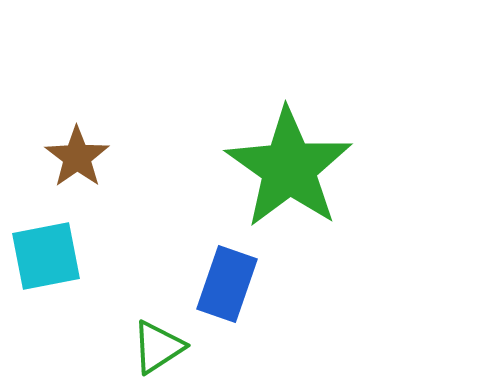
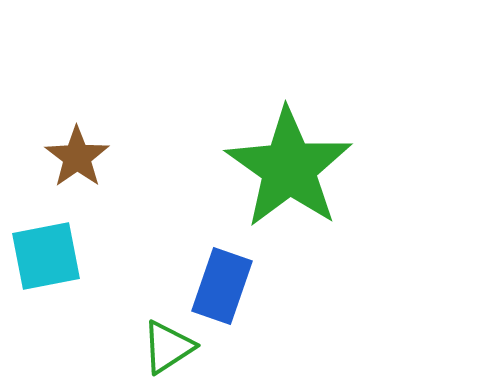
blue rectangle: moved 5 px left, 2 px down
green triangle: moved 10 px right
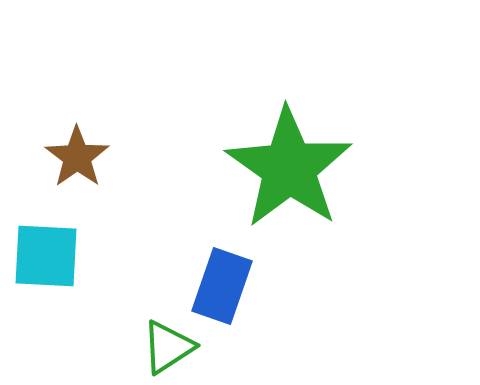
cyan square: rotated 14 degrees clockwise
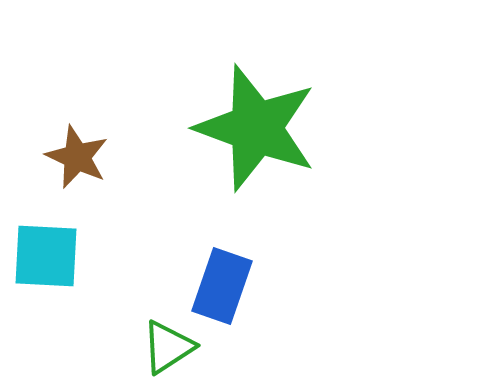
brown star: rotated 12 degrees counterclockwise
green star: moved 33 px left, 40 px up; rotated 15 degrees counterclockwise
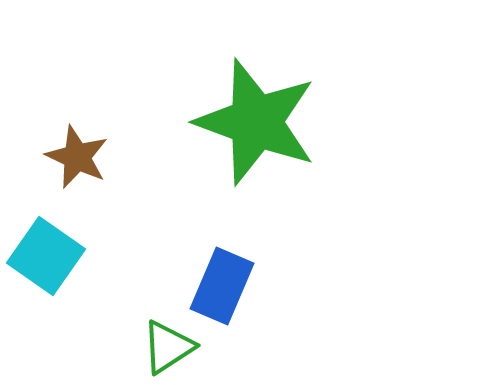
green star: moved 6 px up
cyan square: rotated 32 degrees clockwise
blue rectangle: rotated 4 degrees clockwise
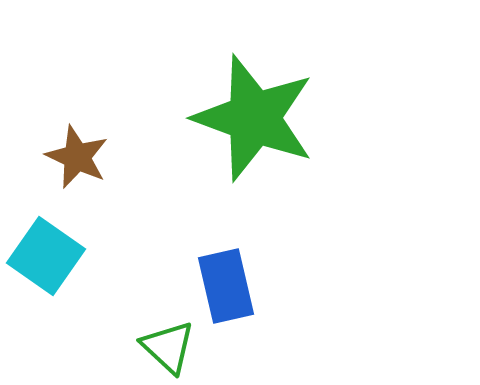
green star: moved 2 px left, 4 px up
blue rectangle: moved 4 px right; rotated 36 degrees counterclockwise
green triangle: rotated 44 degrees counterclockwise
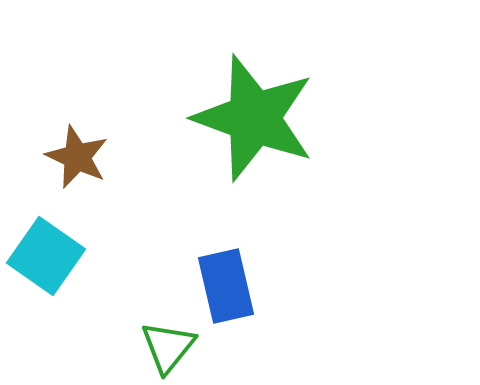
green triangle: rotated 26 degrees clockwise
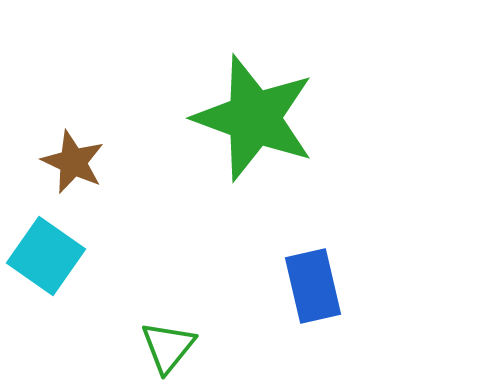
brown star: moved 4 px left, 5 px down
blue rectangle: moved 87 px right
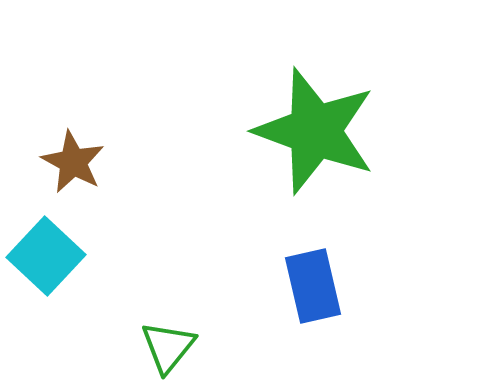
green star: moved 61 px right, 13 px down
brown star: rotated 4 degrees clockwise
cyan square: rotated 8 degrees clockwise
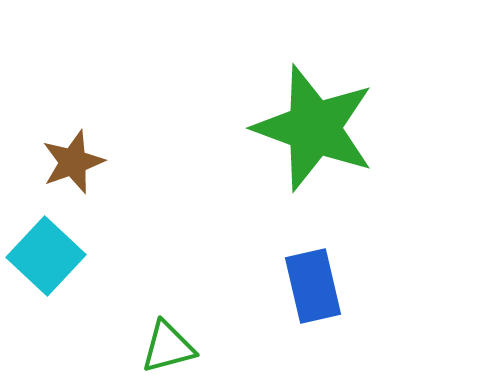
green star: moved 1 px left, 3 px up
brown star: rotated 24 degrees clockwise
green triangle: rotated 36 degrees clockwise
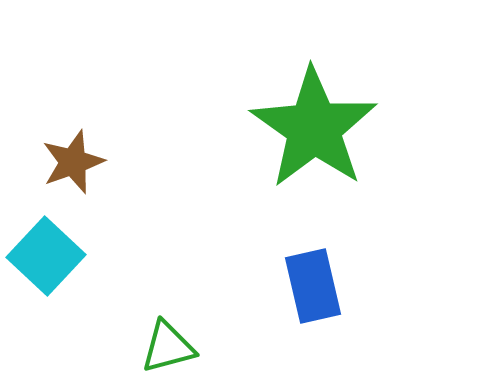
green star: rotated 15 degrees clockwise
